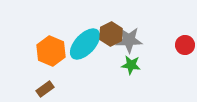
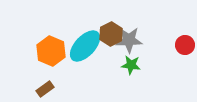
cyan ellipse: moved 2 px down
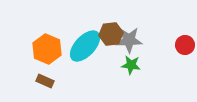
brown hexagon: rotated 20 degrees clockwise
orange hexagon: moved 4 px left, 2 px up
brown rectangle: moved 8 px up; rotated 60 degrees clockwise
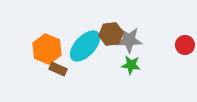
brown rectangle: moved 13 px right, 12 px up
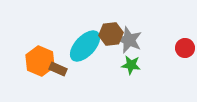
gray star: rotated 24 degrees clockwise
red circle: moved 3 px down
orange hexagon: moved 7 px left, 12 px down
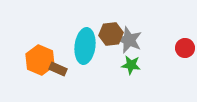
cyan ellipse: rotated 36 degrees counterclockwise
orange hexagon: moved 1 px up
